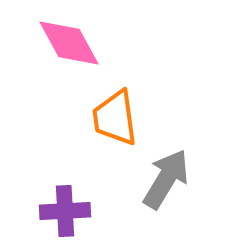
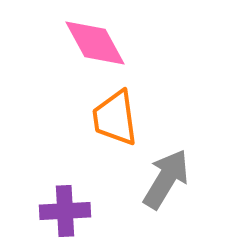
pink diamond: moved 26 px right
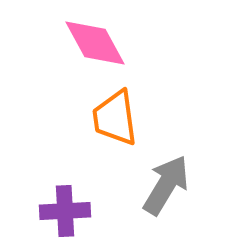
gray arrow: moved 6 px down
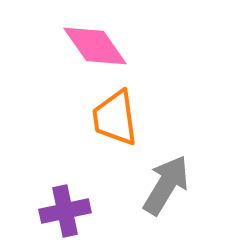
pink diamond: moved 3 px down; rotated 6 degrees counterclockwise
purple cross: rotated 9 degrees counterclockwise
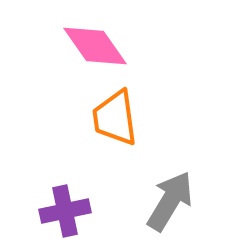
gray arrow: moved 4 px right, 16 px down
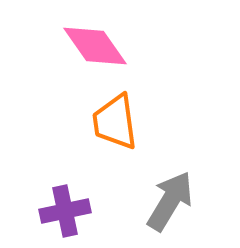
orange trapezoid: moved 4 px down
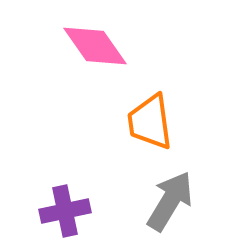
orange trapezoid: moved 35 px right
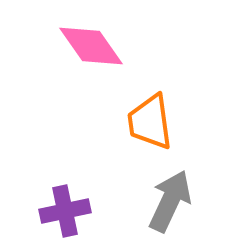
pink diamond: moved 4 px left
gray arrow: rotated 6 degrees counterclockwise
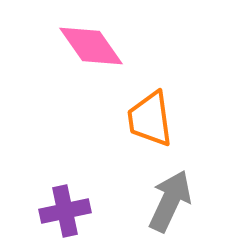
orange trapezoid: moved 3 px up
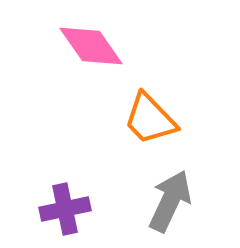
orange trapezoid: rotated 36 degrees counterclockwise
purple cross: moved 2 px up
